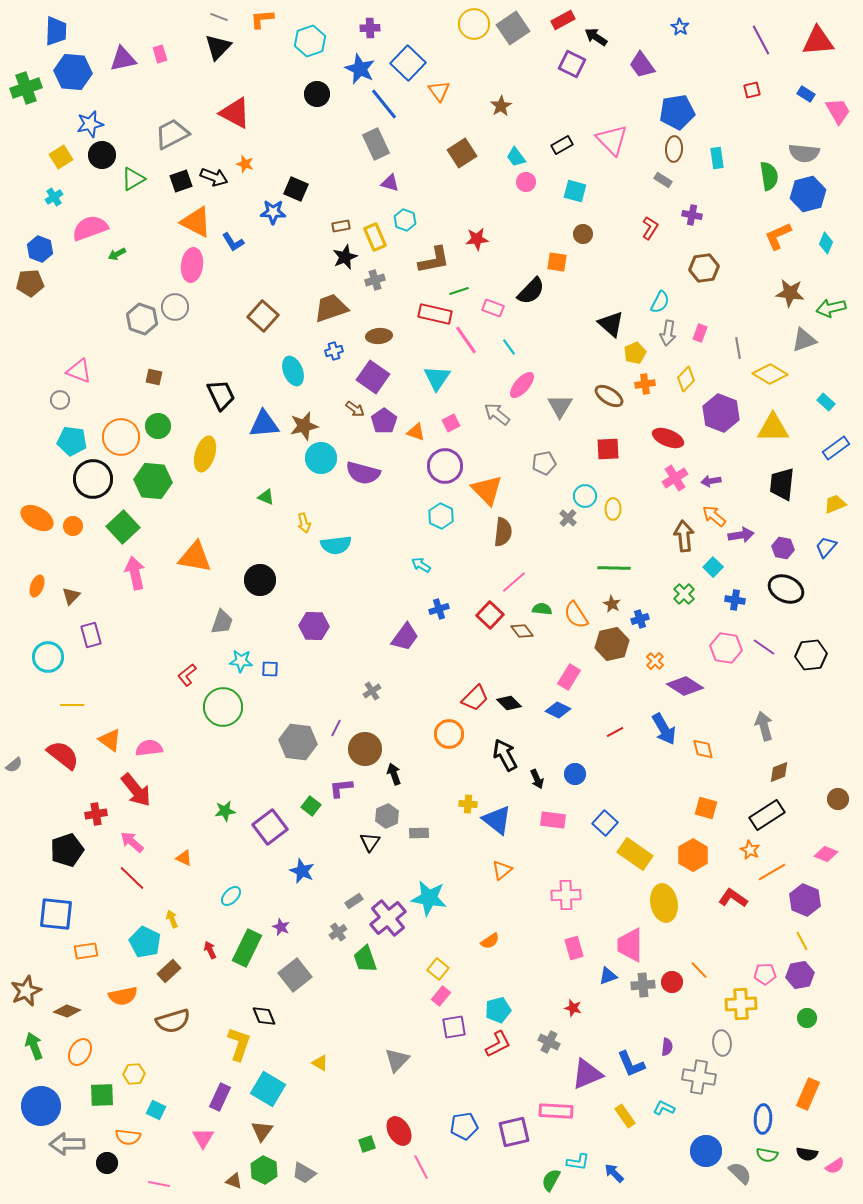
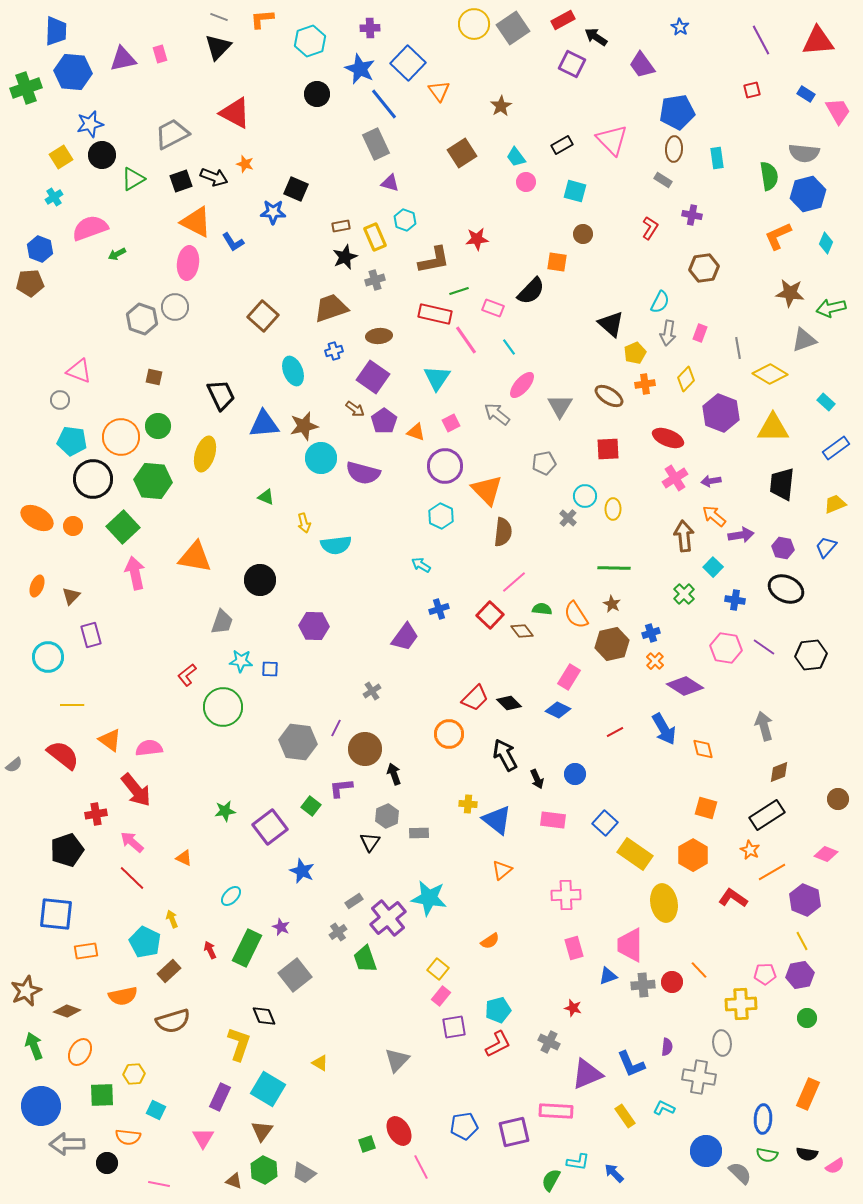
pink ellipse at (192, 265): moved 4 px left, 2 px up
blue cross at (640, 619): moved 11 px right, 14 px down
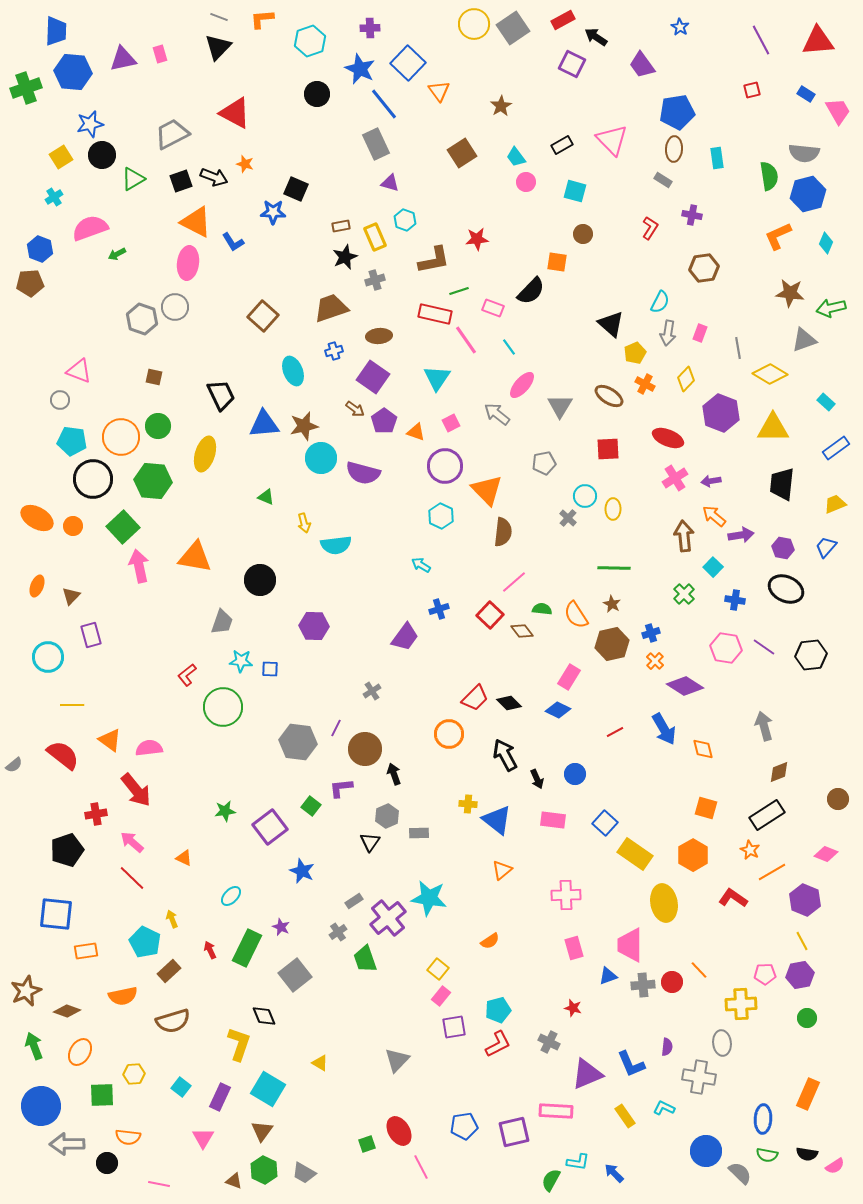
orange cross at (645, 384): rotated 36 degrees clockwise
pink arrow at (135, 573): moved 4 px right, 7 px up
cyan square at (156, 1110): moved 25 px right, 23 px up; rotated 12 degrees clockwise
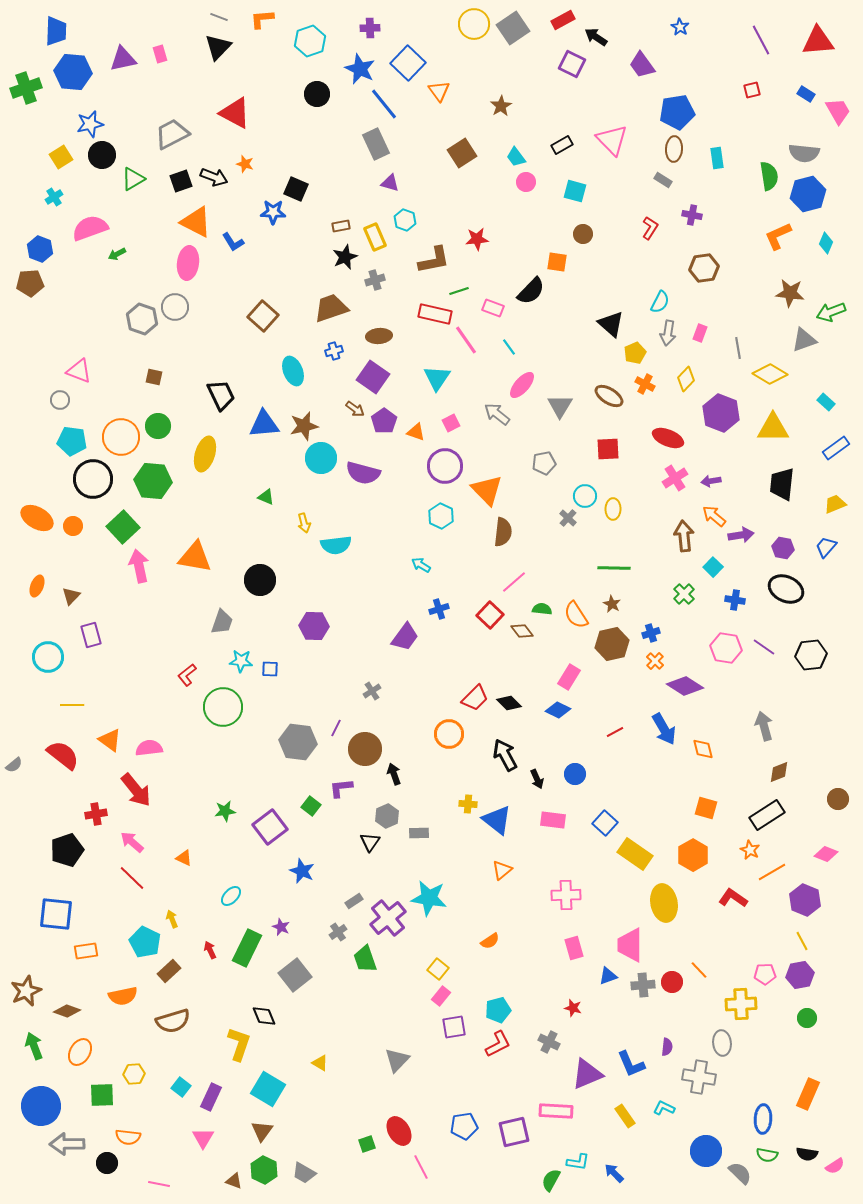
green arrow at (831, 308): moved 4 px down; rotated 8 degrees counterclockwise
purple rectangle at (220, 1097): moved 9 px left
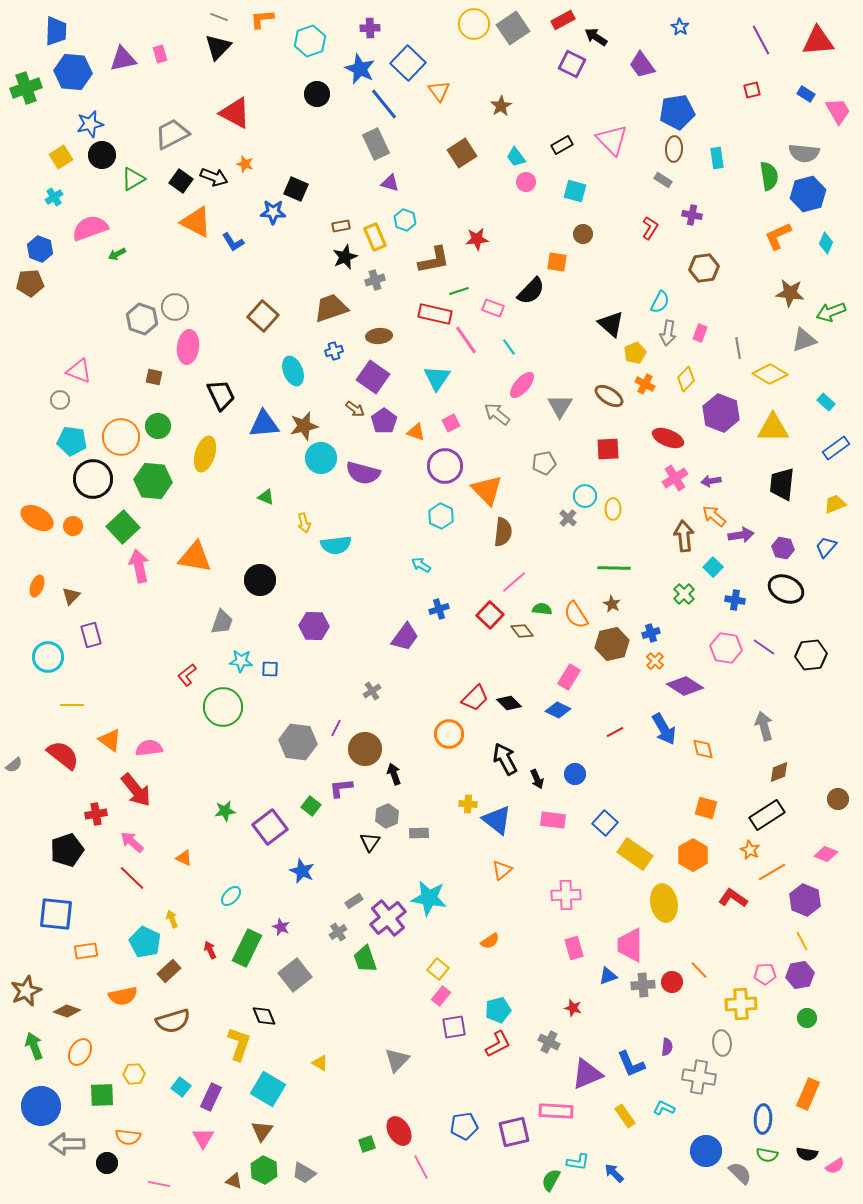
black square at (181, 181): rotated 35 degrees counterclockwise
pink ellipse at (188, 263): moved 84 px down
black arrow at (505, 755): moved 4 px down
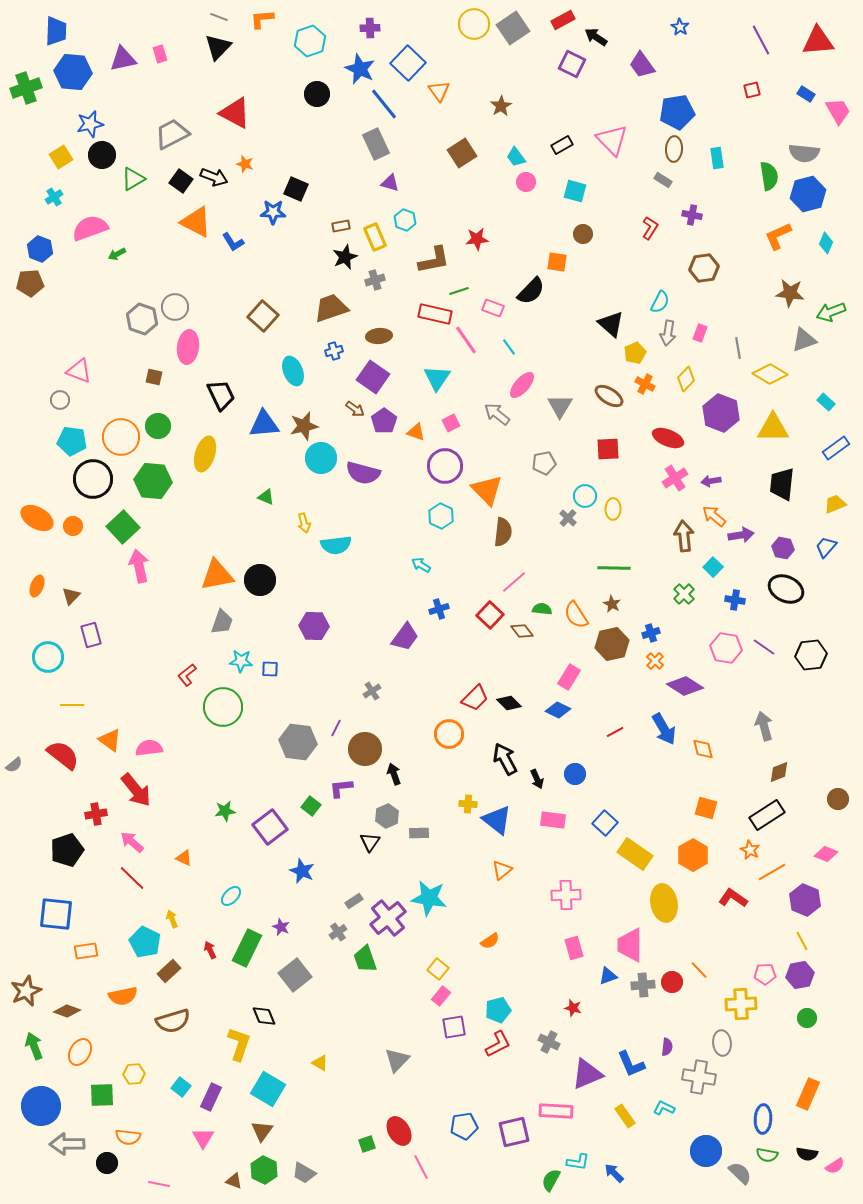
orange triangle at (195, 557): moved 22 px right, 18 px down; rotated 21 degrees counterclockwise
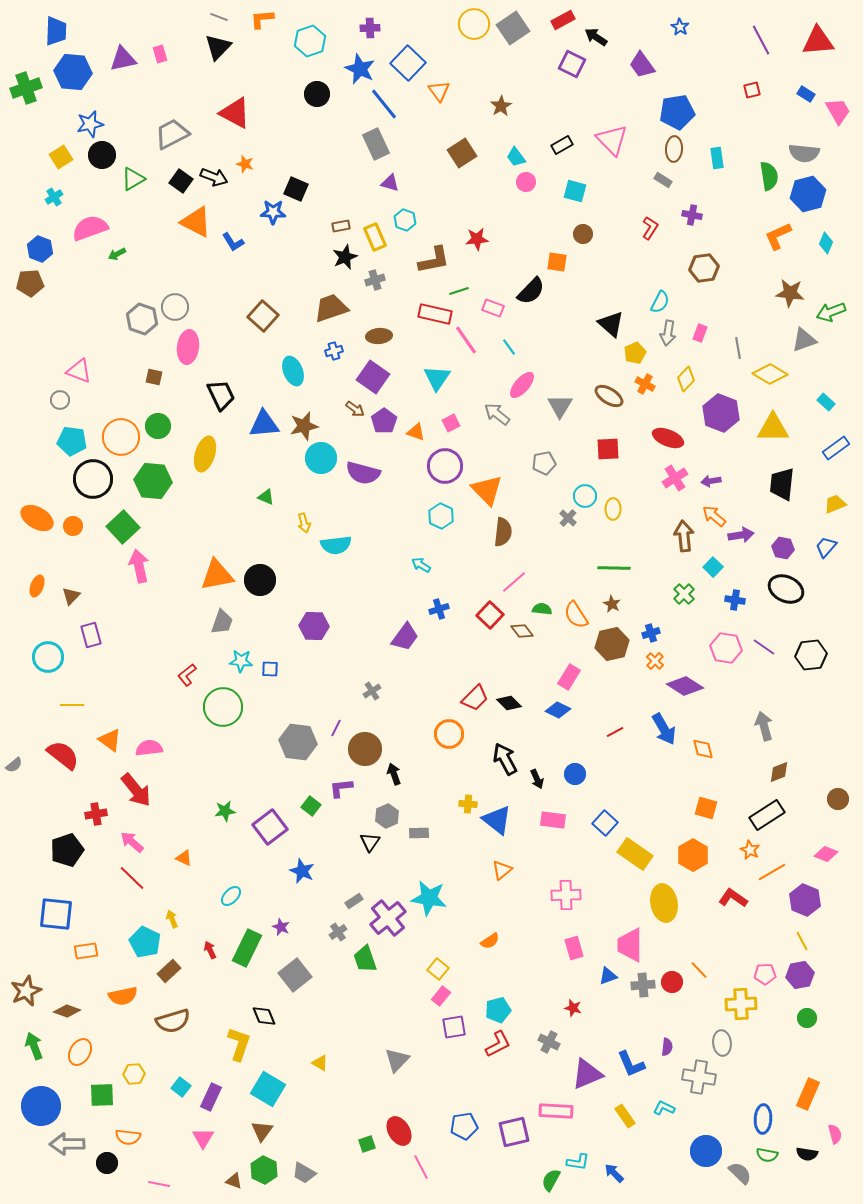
pink semicircle at (835, 1166): moved 32 px up; rotated 72 degrees counterclockwise
